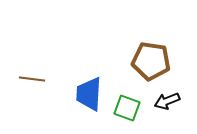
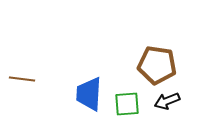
brown pentagon: moved 6 px right, 4 px down
brown line: moved 10 px left
green square: moved 4 px up; rotated 24 degrees counterclockwise
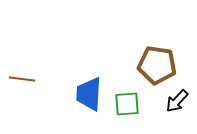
black arrow: moved 10 px right; rotated 25 degrees counterclockwise
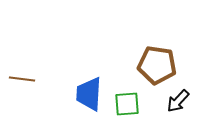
black arrow: moved 1 px right
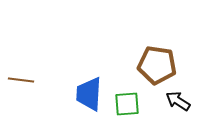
brown line: moved 1 px left, 1 px down
black arrow: rotated 80 degrees clockwise
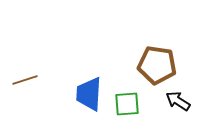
brown line: moved 4 px right; rotated 25 degrees counterclockwise
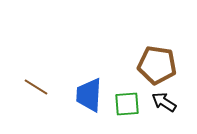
brown line: moved 11 px right, 7 px down; rotated 50 degrees clockwise
blue trapezoid: moved 1 px down
black arrow: moved 14 px left, 1 px down
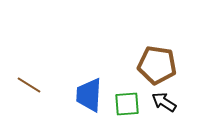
brown line: moved 7 px left, 2 px up
